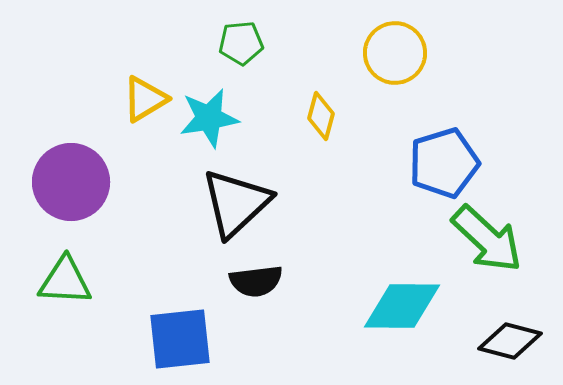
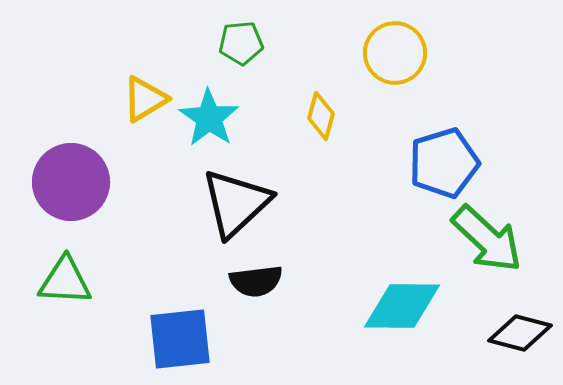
cyan star: rotated 28 degrees counterclockwise
black diamond: moved 10 px right, 8 px up
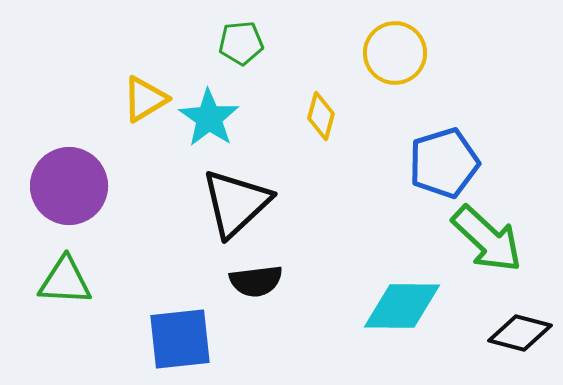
purple circle: moved 2 px left, 4 px down
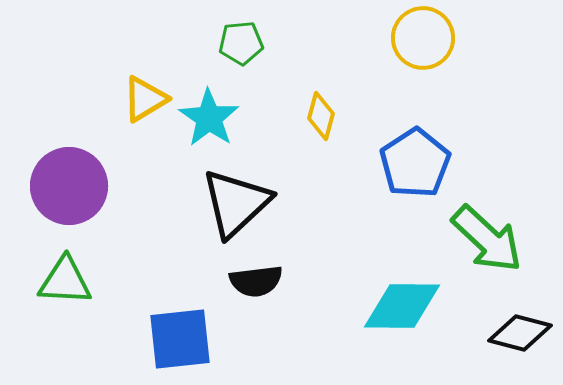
yellow circle: moved 28 px right, 15 px up
blue pentagon: moved 29 px left; rotated 16 degrees counterclockwise
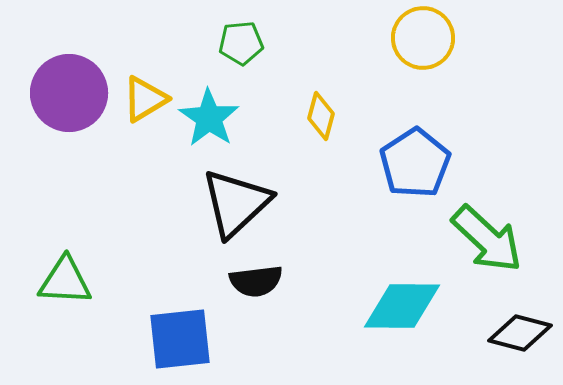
purple circle: moved 93 px up
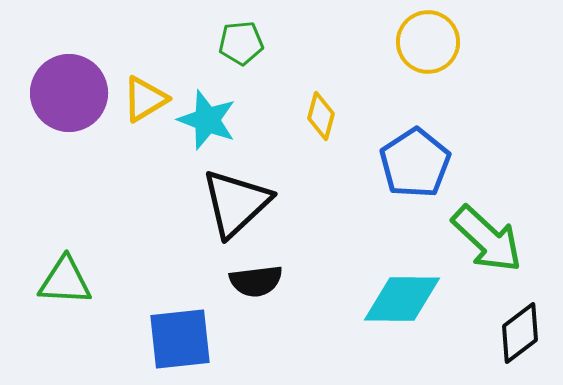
yellow circle: moved 5 px right, 4 px down
cyan star: moved 2 px left, 2 px down; rotated 14 degrees counterclockwise
cyan diamond: moved 7 px up
black diamond: rotated 52 degrees counterclockwise
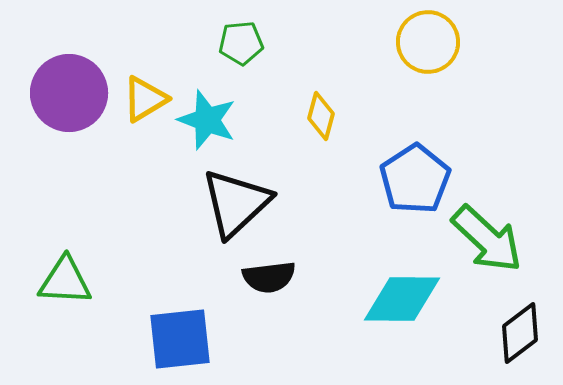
blue pentagon: moved 16 px down
black semicircle: moved 13 px right, 4 px up
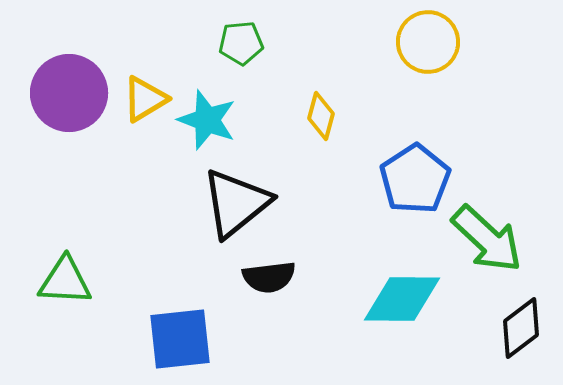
black triangle: rotated 4 degrees clockwise
black diamond: moved 1 px right, 5 px up
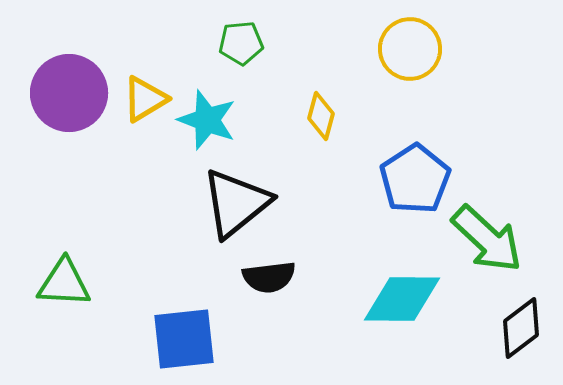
yellow circle: moved 18 px left, 7 px down
green triangle: moved 1 px left, 2 px down
blue square: moved 4 px right
